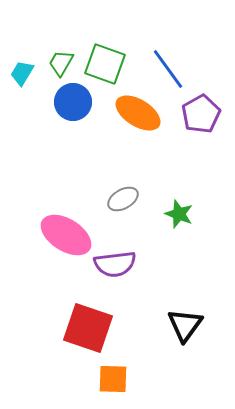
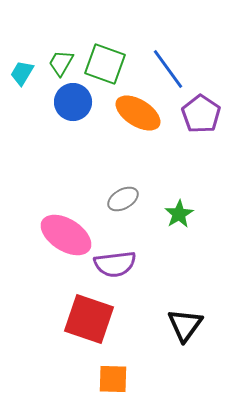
purple pentagon: rotated 9 degrees counterclockwise
green star: rotated 20 degrees clockwise
red square: moved 1 px right, 9 px up
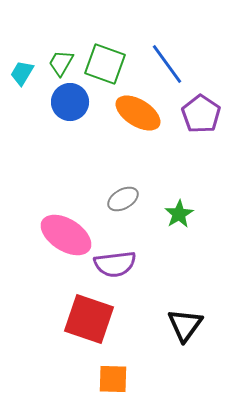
blue line: moved 1 px left, 5 px up
blue circle: moved 3 px left
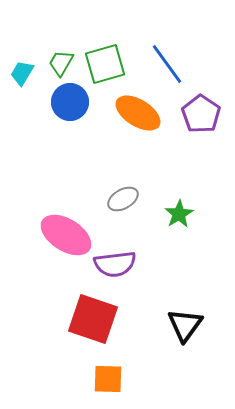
green square: rotated 36 degrees counterclockwise
red square: moved 4 px right
orange square: moved 5 px left
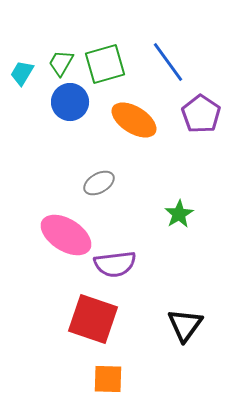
blue line: moved 1 px right, 2 px up
orange ellipse: moved 4 px left, 7 px down
gray ellipse: moved 24 px left, 16 px up
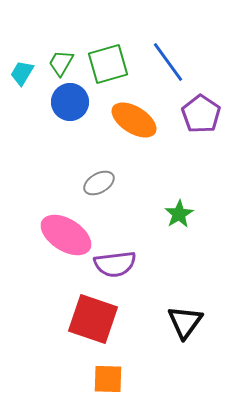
green square: moved 3 px right
black triangle: moved 3 px up
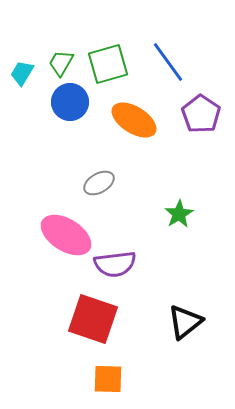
black triangle: rotated 15 degrees clockwise
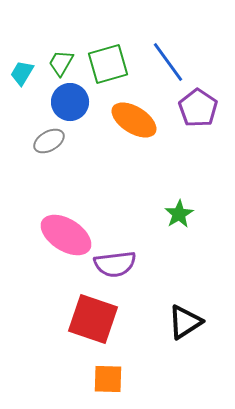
purple pentagon: moved 3 px left, 6 px up
gray ellipse: moved 50 px left, 42 px up
black triangle: rotated 6 degrees clockwise
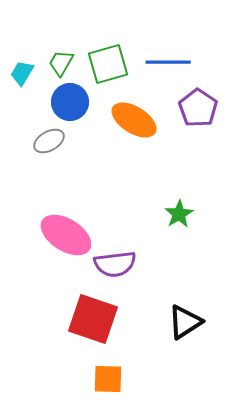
blue line: rotated 54 degrees counterclockwise
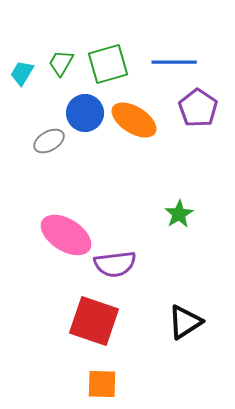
blue line: moved 6 px right
blue circle: moved 15 px right, 11 px down
red square: moved 1 px right, 2 px down
orange square: moved 6 px left, 5 px down
